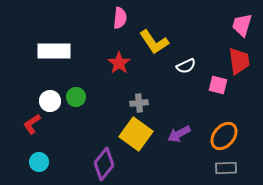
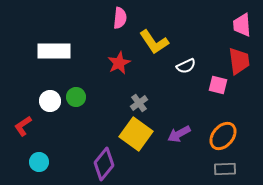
pink trapezoid: rotated 20 degrees counterclockwise
red star: rotated 10 degrees clockwise
gray cross: rotated 30 degrees counterclockwise
red L-shape: moved 9 px left, 2 px down
orange ellipse: moved 1 px left
gray rectangle: moved 1 px left, 1 px down
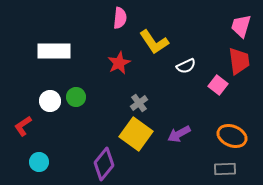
pink trapezoid: moved 1 px left, 1 px down; rotated 20 degrees clockwise
pink square: rotated 24 degrees clockwise
orange ellipse: moved 9 px right; rotated 72 degrees clockwise
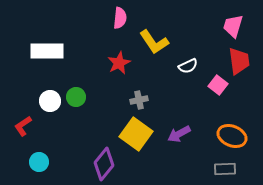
pink trapezoid: moved 8 px left
white rectangle: moved 7 px left
white semicircle: moved 2 px right
gray cross: moved 3 px up; rotated 24 degrees clockwise
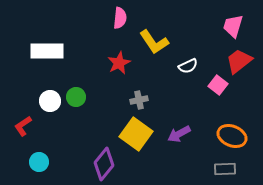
red trapezoid: rotated 120 degrees counterclockwise
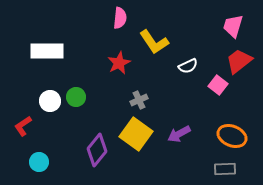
gray cross: rotated 12 degrees counterclockwise
purple diamond: moved 7 px left, 14 px up
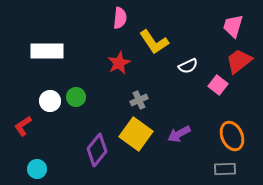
orange ellipse: rotated 44 degrees clockwise
cyan circle: moved 2 px left, 7 px down
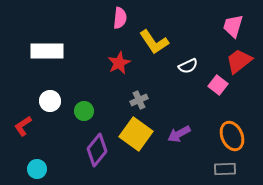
green circle: moved 8 px right, 14 px down
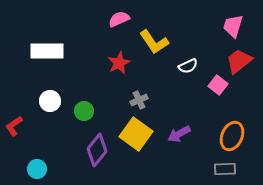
pink semicircle: moved 1 px left, 1 px down; rotated 120 degrees counterclockwise
red L-shape: moved 9 px left
orange ellipse: rotated 48 degrees clockwise
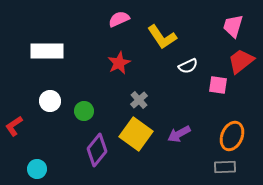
yellow L-shape: moved 8 px right, 5 px up
red trapezoid: moved 2 px right
pink square: rotated 30 degrees counterclockwise
gray cross: rotated 18 degrees counterclockwise
gray rectangle: moved 2 px up
